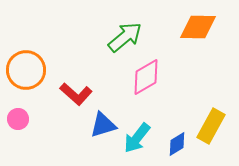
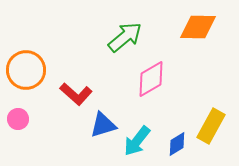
pink diamond: moved 5 px right, 2 px down
cyan arrow: moved 3 px down
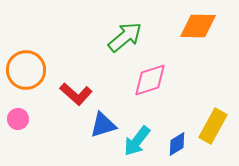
orange diamond: moved 1 px up
pink diamond: moved 1 px left, 1 px down; rotated 12 degrees clockwise
yellow rectangle: moved 2 px right
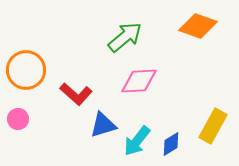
orange diamond: rotated 18 degrees clockwise
pink diamond: moved 11 px left, 1 px down; rotated 15 degrees clockwise
blue diamond: moved 6 px left
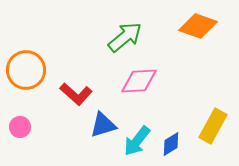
pink circle: moved 2 px right, 8 px down
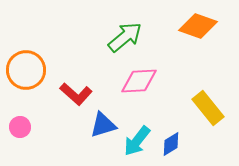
yellow rectangle: moved 5 px left, 18 px up; rotated 68 degrees counterclockwise
